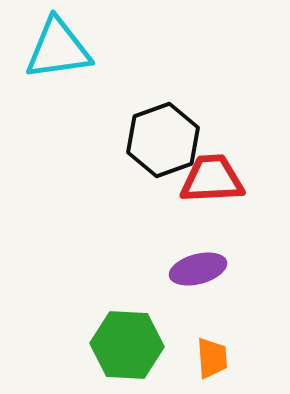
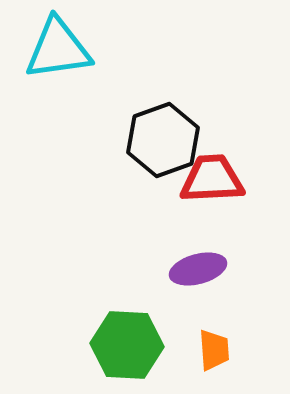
orange trapezoid: moved 2 px right, 8 px up
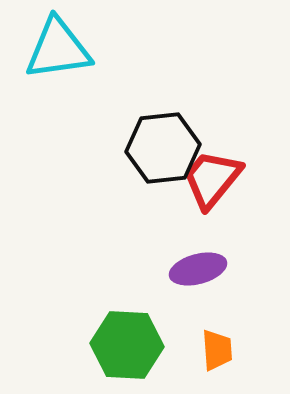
black hexagon: moved 8 px down; rotated 14 degrees clockwise
red trapezoid: rotated 48 degrees counterclockwise
orange trapezoid: moved 3 px right
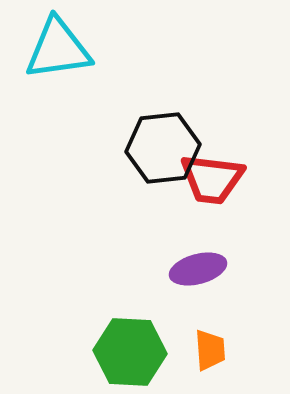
red trapezoid: rotated 122 degrees counterclockwise
green hexagon: moved 3 px right, 7 px down
orange trapezoid: moved 7 px left
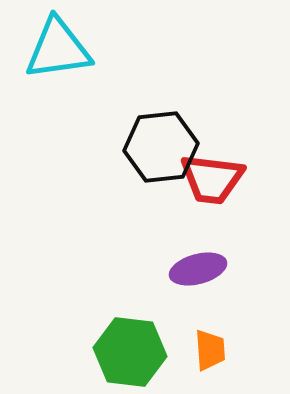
black hexagon: moved 2 px left, 1 px up
green hexagon: rotated 4 degrees clockwise
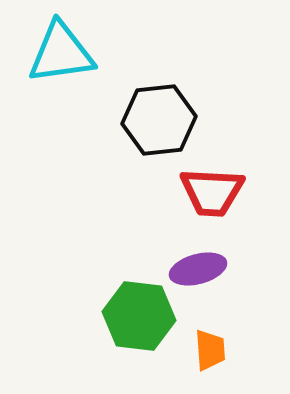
cyan triangle: moved 3 px right, 4 px down
black hexagon: moved 2 px left, 27 px up
red trapezoid: moved 13 px down; rotated 4 degrees counterclockwise
green hexagon: moved 9 px right, 36 px up
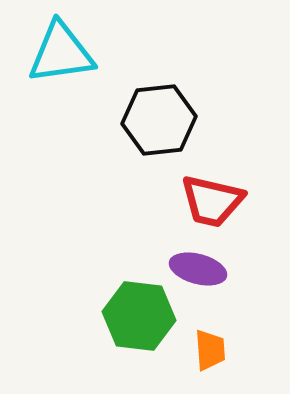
red trapezoid: moved 9 px down; rotated 10 degrees clockwise
purple ellipse: rotated 30 degrees clockwise
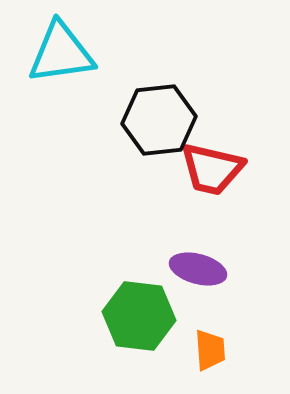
red trapezoid: moved 32 px up
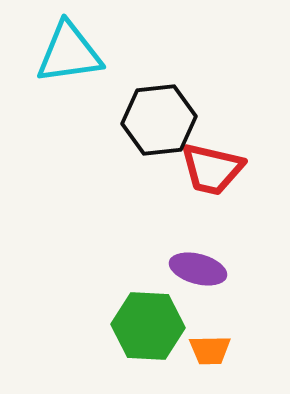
cyan triangle: moved 8 px right
green hexagon: moved 9 px right, 10 px down; rotated 4 degrees counterclockwise
orange trapezoid: rotated 93 degrees clockwise
